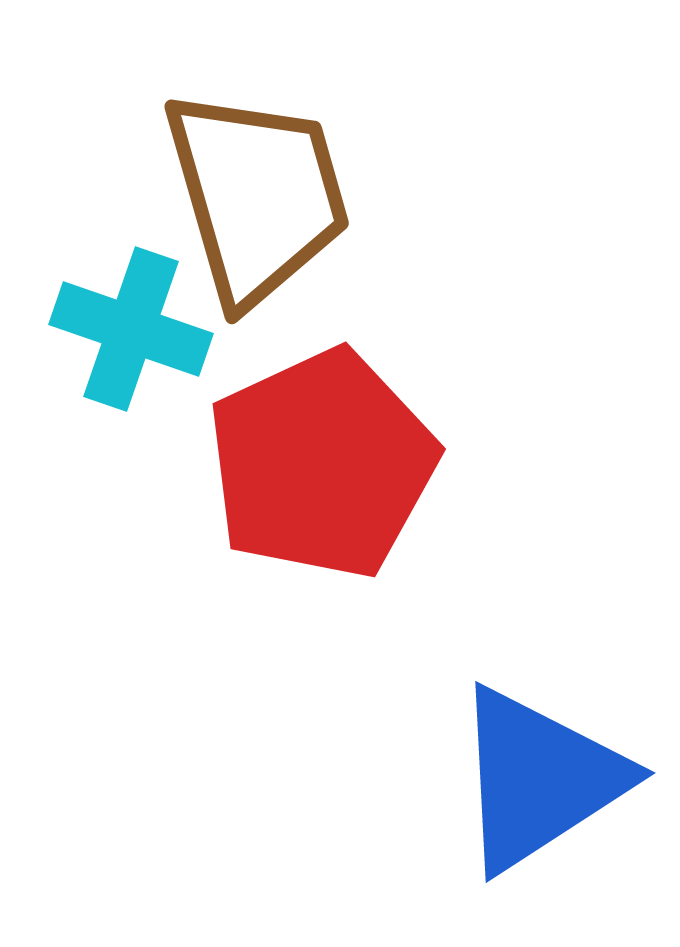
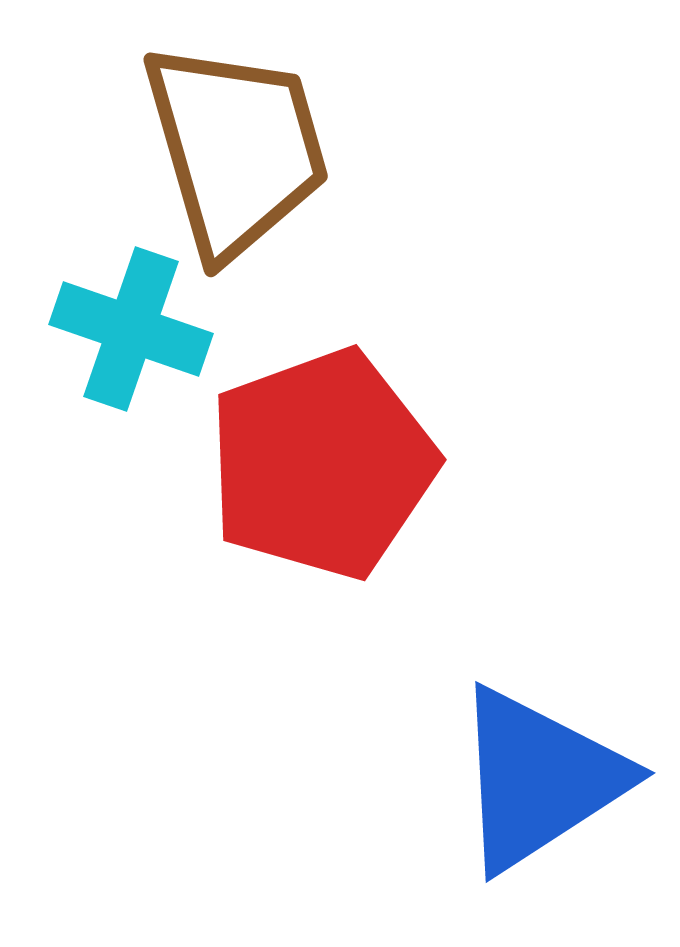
brown trapezoid: moved 21 px left, 47 px up
red pentagon: rotated 5 degrees clockwise
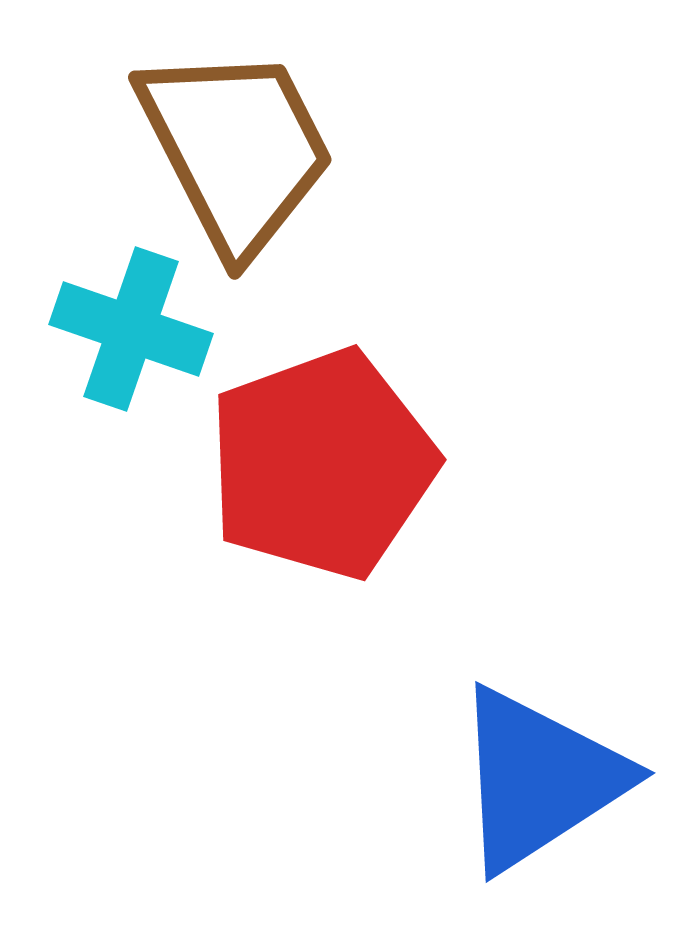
brown trapezoid: rotated 11 degrees counterclockwise
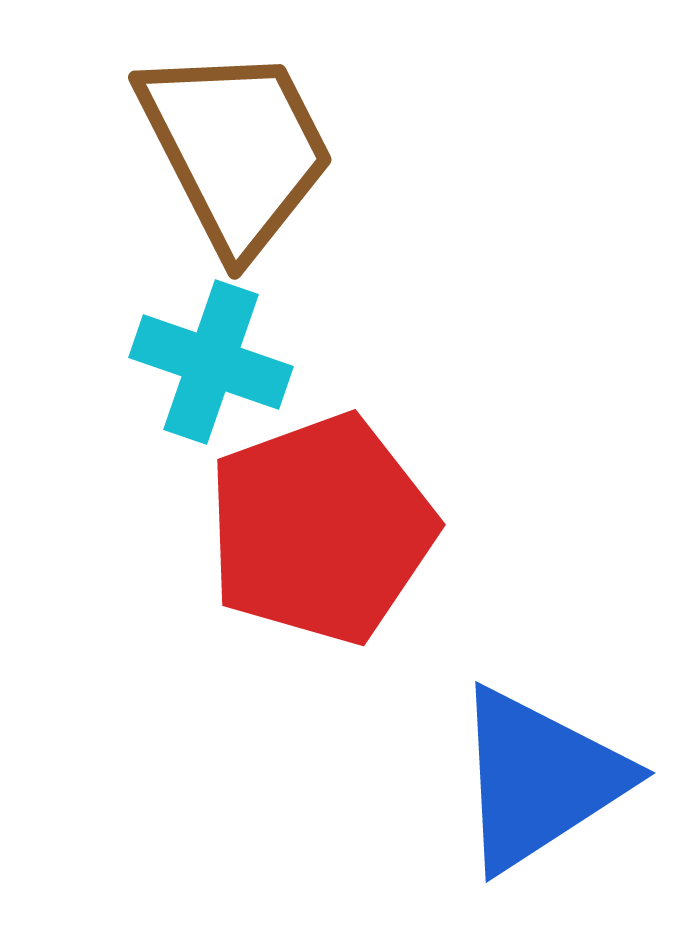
cyan cross: moved 80 px right, 33 px down
red pentagon: moved 1 px left, 65 px down
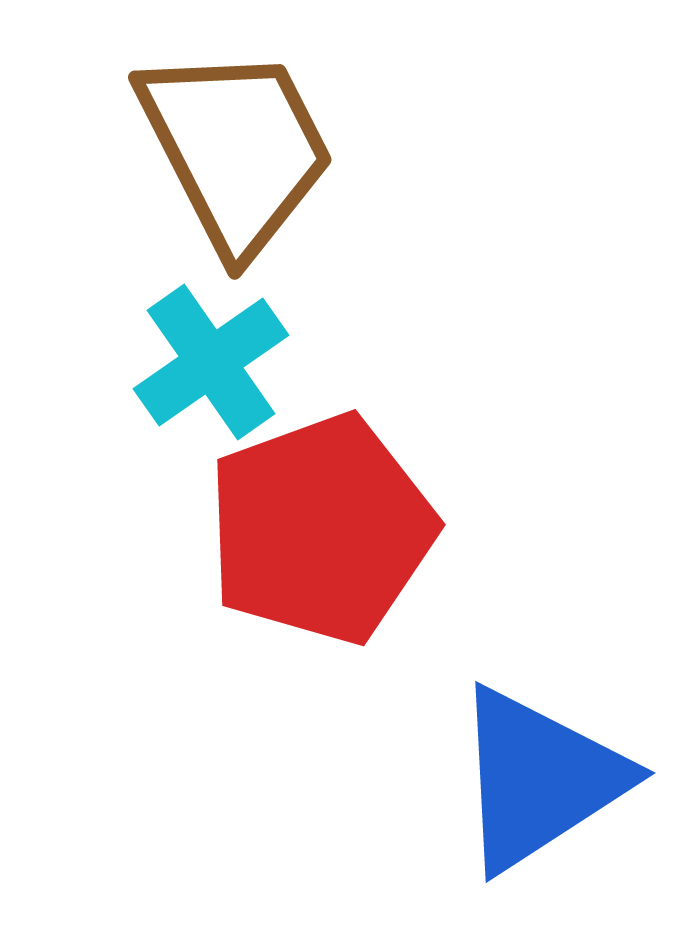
cyan cross: rotated 36 degrees clockwise
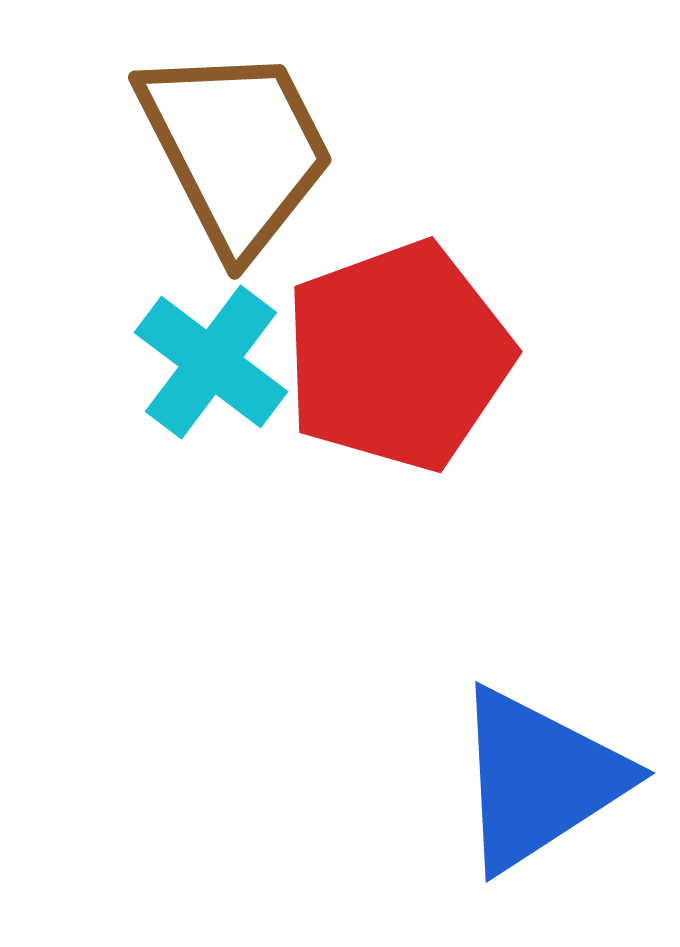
cyan cross: rotated 18 degrees counterclockwise
red pentagon: moved 77 px right, 173 px up
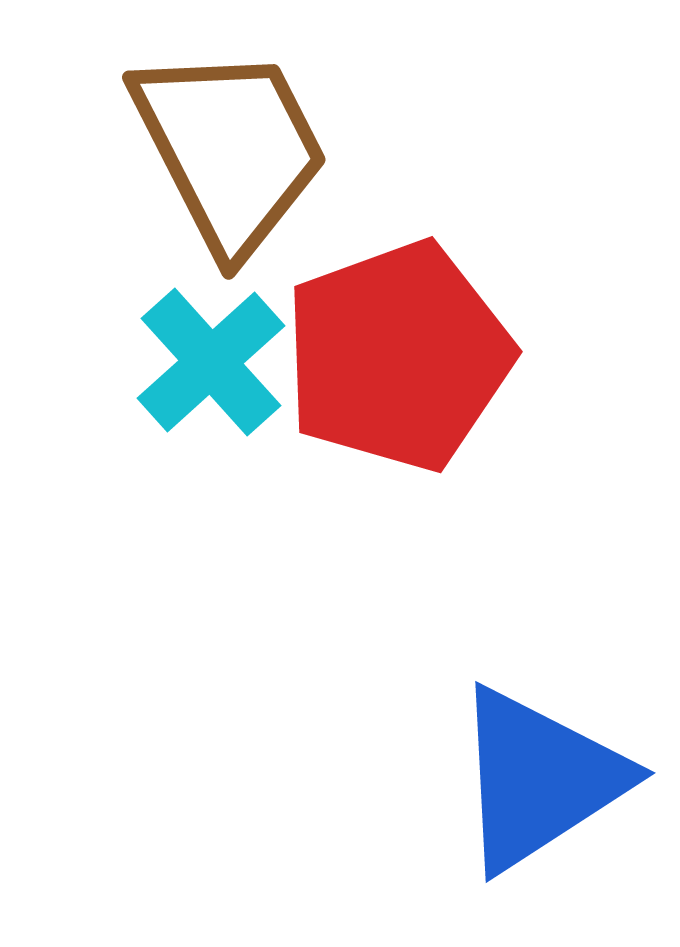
brown trapezoid: moved 6 px left
cyan cross: rotated 11 degrees clockwise
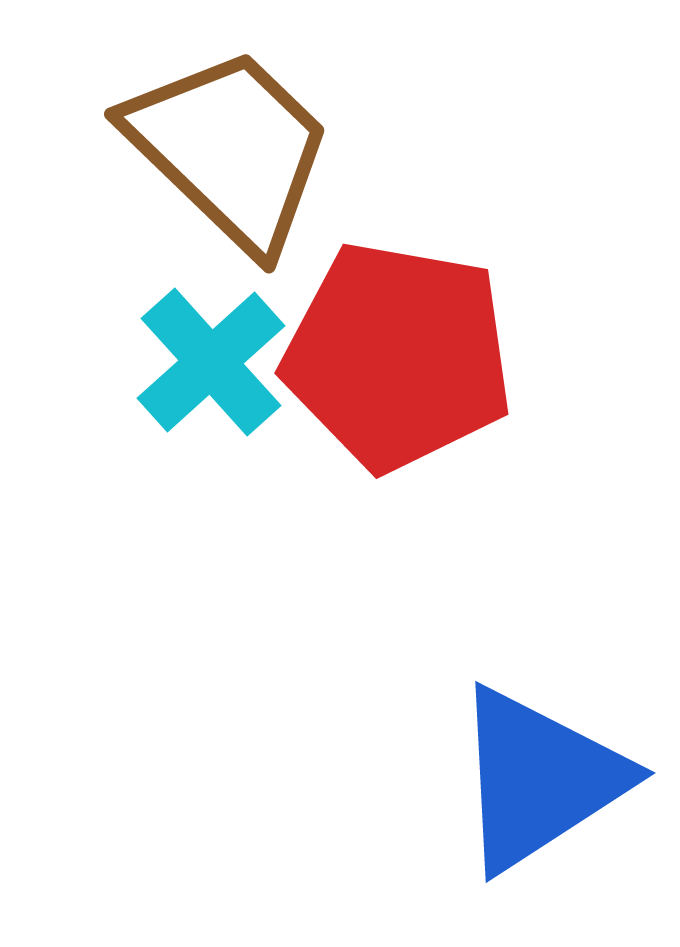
brown trapezoid: rotated 19 degrees counterclockwise
red pentagon: rotated 30 degrees clockwise
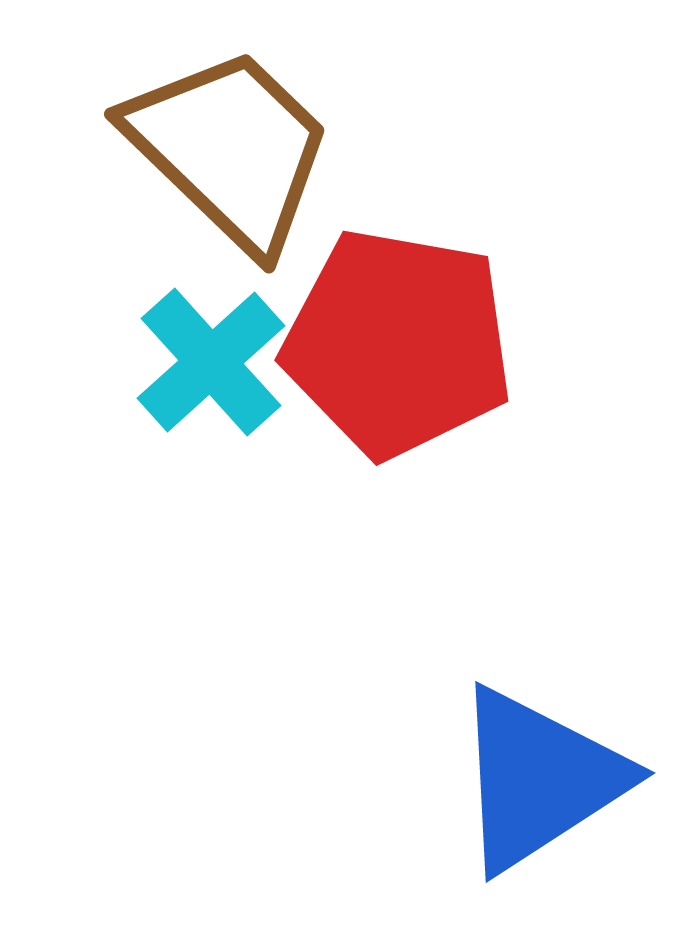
red pentagon: moved 13 px up
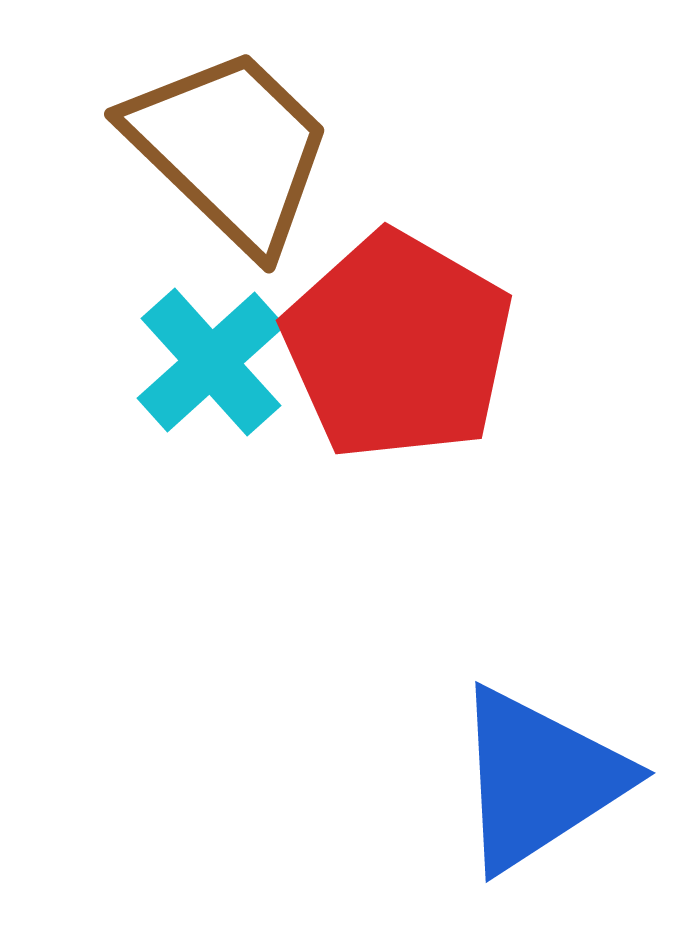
red pentagon: moved 3 px down; rotated 20 degrees clockwise
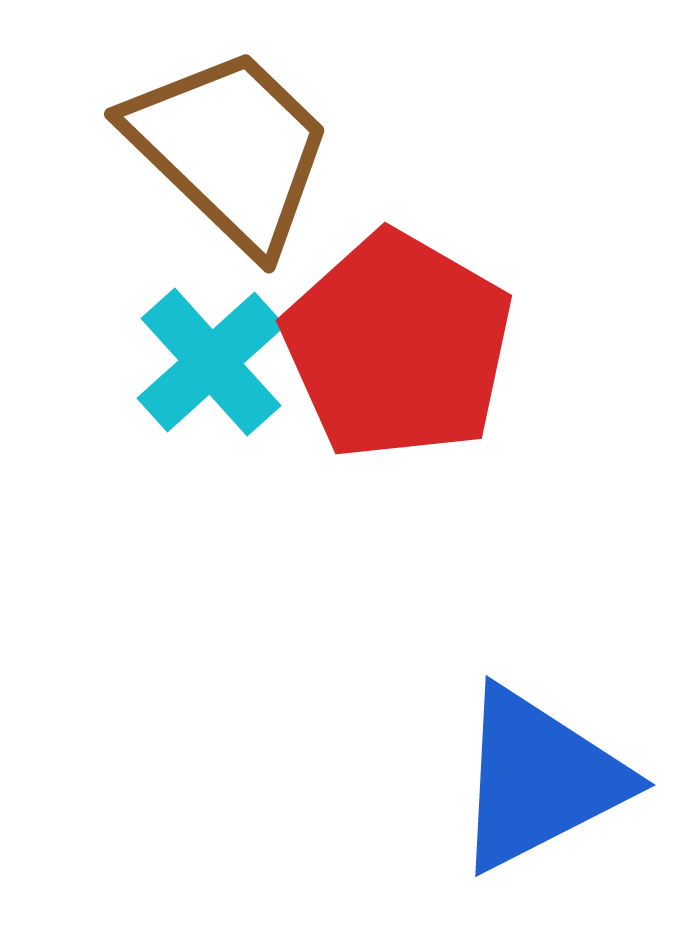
blue triangle: rotated 6 degrees clockwise
